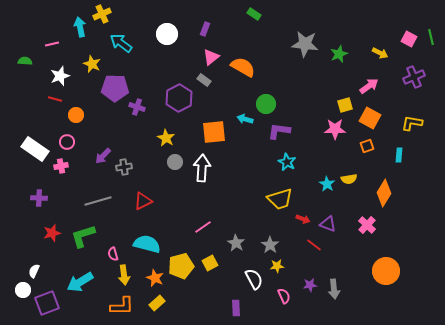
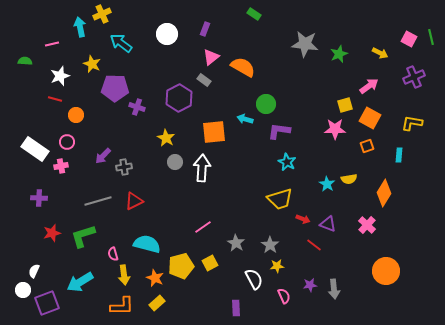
red triangle at (143, 201): moved 9 px left
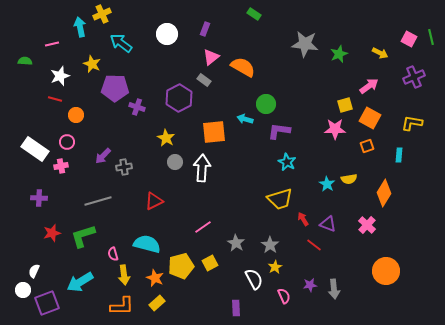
red triangle at (134, 201): moved 20 px right
red arrow at (303, 219): rotated 144 degrees counterclockwise
yellow star at (277, 266): moved 2 px left, 1 px down; rotated 24 degrees counterclockwise
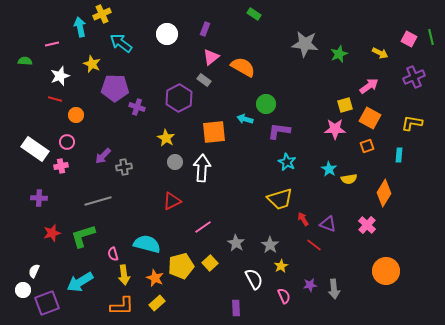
cyan star at (327, 184): moved 2 px right, 15 px up
red triangle at (154, 201): moved 18 px right
yellow square at (210, 263): rotated 14 degrees counterclockwise
yellow star at (275, 267): moved 6 px right, 1 px up
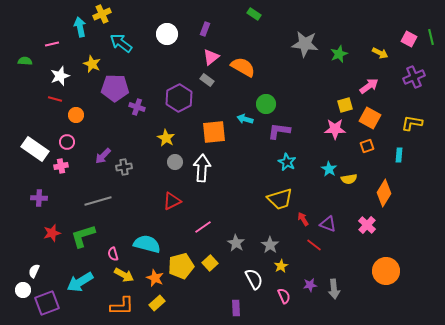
gray rectangle at (204, 80): moved 3 px right
yellow arrow at (124, 275): rotated 54 degrees counterclockwise
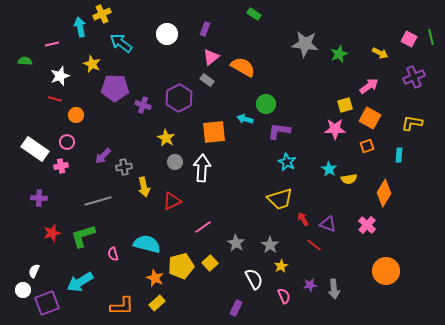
purple cross at (137, 107): moved 6 px right, 2 px up
yellow arrow at (124, 275): moved 20 px right, 88 px up; rotated 48 degrees clockwise
purple rectangle at (236, 308): rotated 28 degrees clockwise
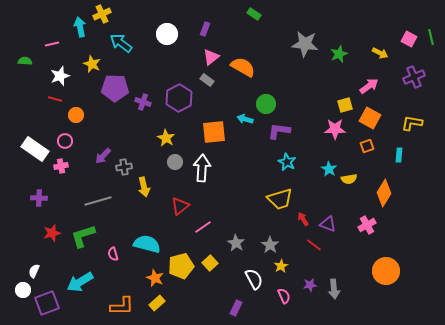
purple cross at (143, 105): moved 3 px up
pink circle at (67, 142): moved 2 px left, 1 px up
red triangle at (172, 201): moved 8 px right, 5 px down; rotated 12 degrees counterclockwise
pink cross at (367, 225): rotated 18 degrees clockwise
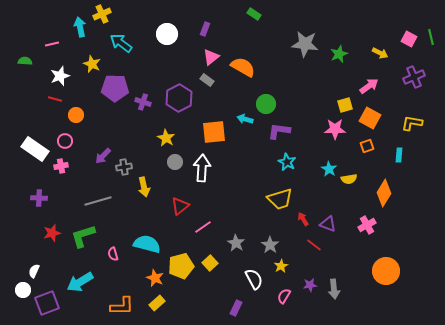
pink semicircle at (284, 296): rotated 126 degrees counterclockwise
